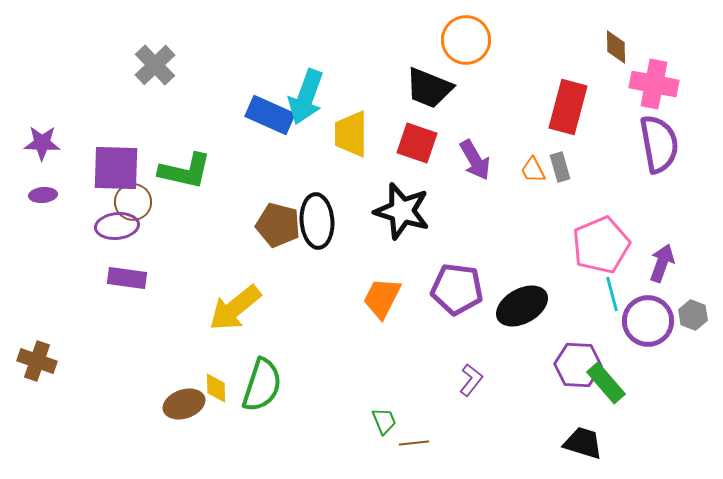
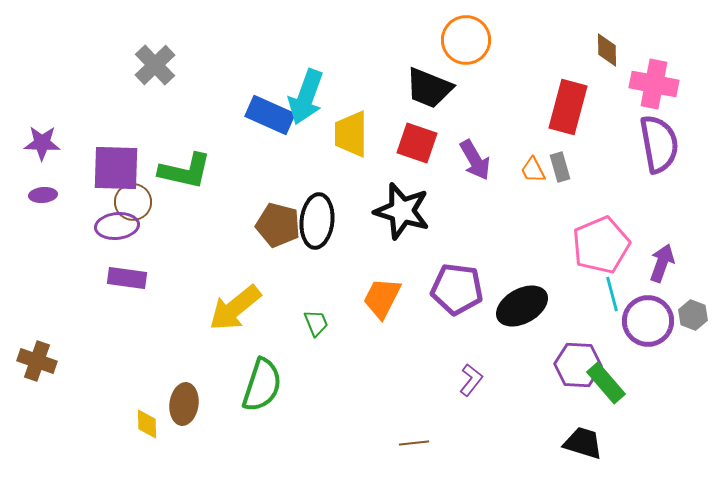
brown diamond at (616, 47): moved 9 px left, 3 px down
black ellipse at (317, 221): rotated 10 degrees clockwise
yellow diamond at (216, 388): moved 69 px left, 36 px down
brown ellipse at (184, 404): rotated 63 degrees counterclockwise
green trapezoid at (384, 421): moved 68 px left, 98 px up
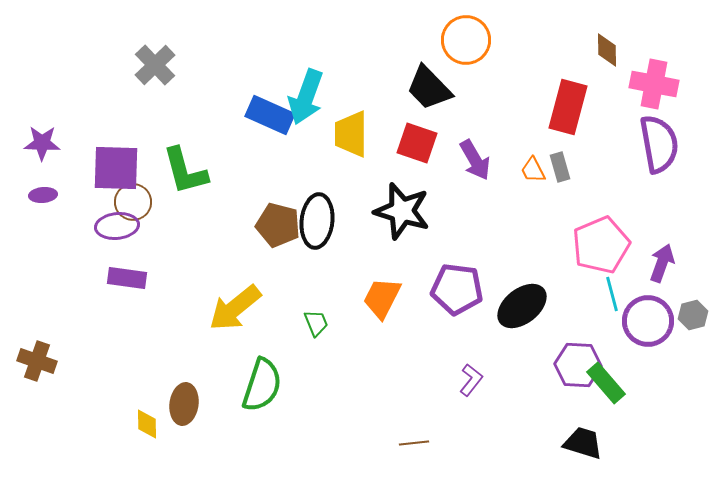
black trapezoid at (429, 88): rotated 24 degrees clockwise
green L-shape at (185, 171): rotated 62 degrees clockwise
black ellipse at (522, 306): rotated 9 degrees counterclockwise
gray hexagon at (693, 315): rotated 24 degrees clockwise
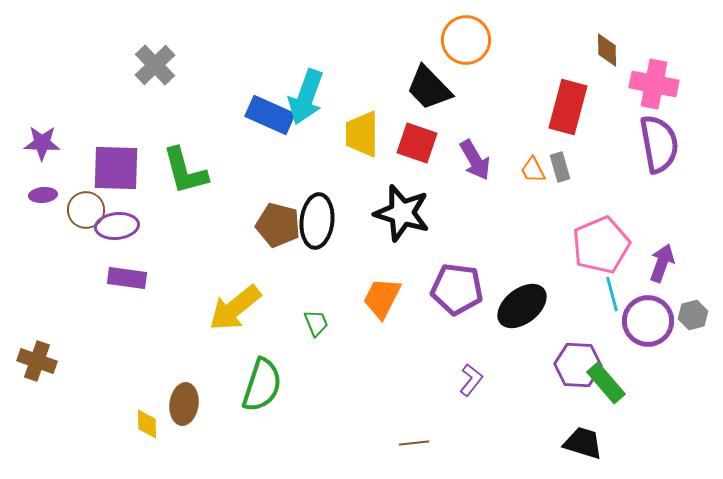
yellow trapezoid at (351, 134): moved 11 px right
brown circle at (133, 202): moved 47 px left, 8 px down
black star at (402, 211): moved 2 px down
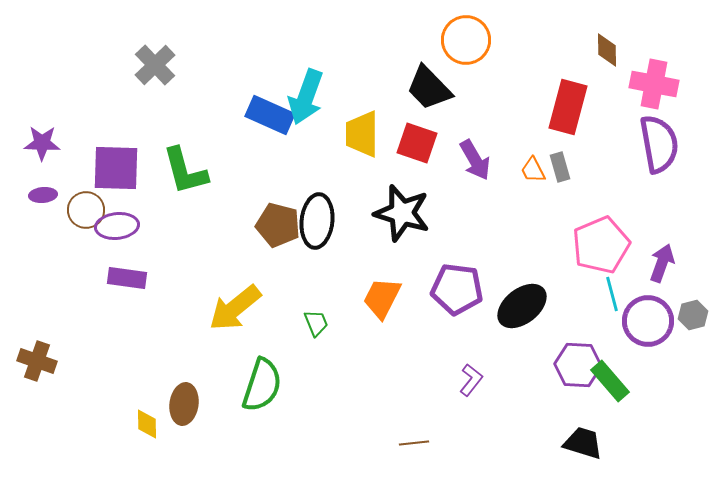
green rectangle at (606, 383): moved 4 px right, 2 px up
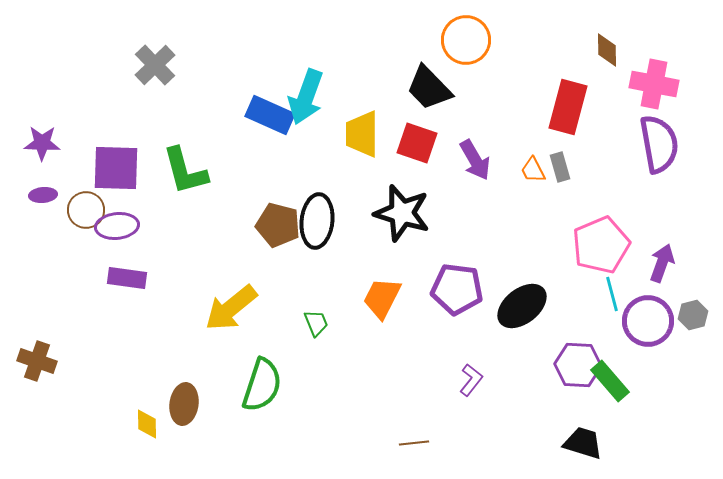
yellow arrow at (235, 308): moved 4 px left
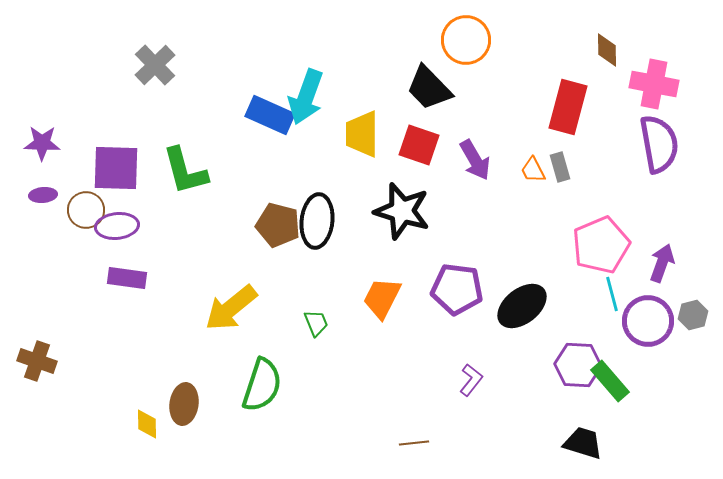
red square at (417, 143): moved 2 px right, 2 px down
black star at (402, 213): moved 2 px up
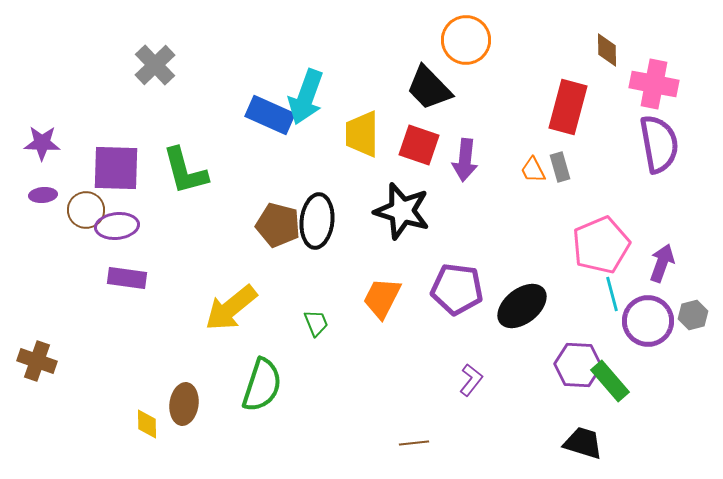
purple arrow at (475, 160): moved 10 px left; rotated 36 degrees clockwise
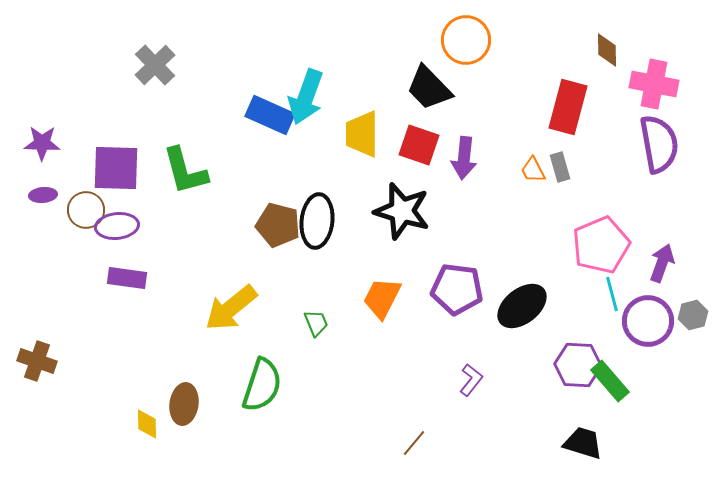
purple arrow at (465, 160): moved 1 px left, 2 px up
brown line at (414, 443): rotated 44 degrees counterclockwise
